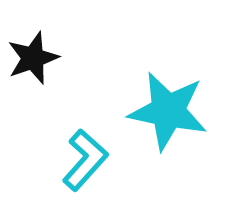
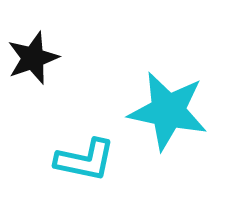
cyan L-shape: rotated 60 degrees clockwise
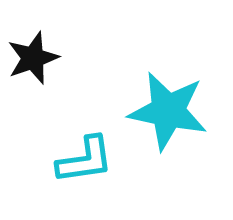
cyan L-shape: rotated 20 degrees counterclockwise
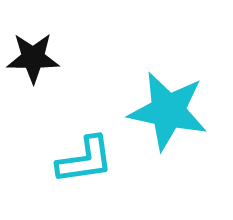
black star: rotated 20 degrees clockwise
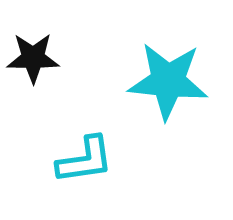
cyan star: moved 30 px up; rotated 6 degrees counterclockwise
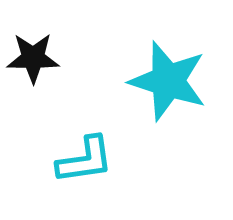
cyan star: rotated 12 degrees clockwise
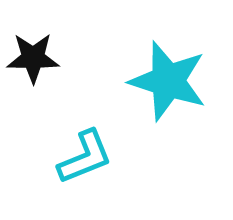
cyan L-shape: moved 3 px up; rotated 14 degrees counterclockwise
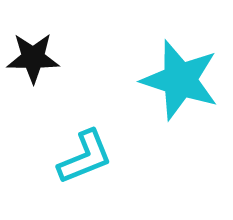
cyan star: moved 12 px right, 1 px up
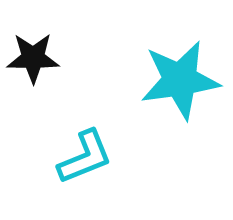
cyan star: rotated 26 degrees counterclockwise
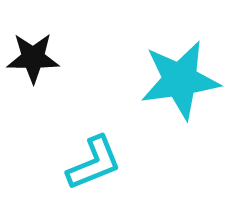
cyan L-shape: moved 9 px right, 6 px down
